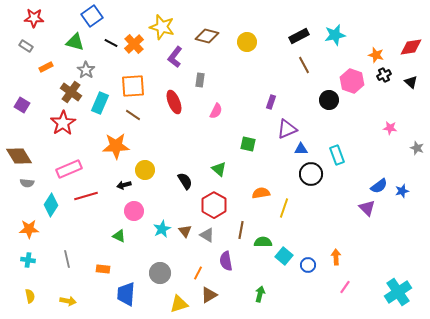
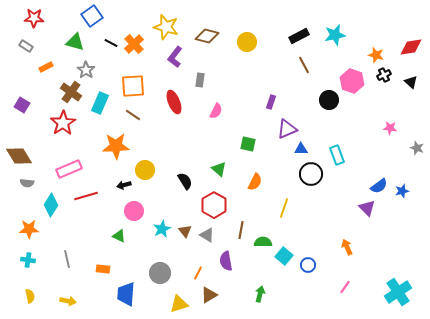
yellow star at (162, 27): moved 4 px right
orange semicircle at (261, 193): moved 6 px left, 11 px up; rotated 126 degrees clockwise
orange arrow at (336, 257): moved 11 px right, 10 px up; rotated 21 degrees counterclockwise
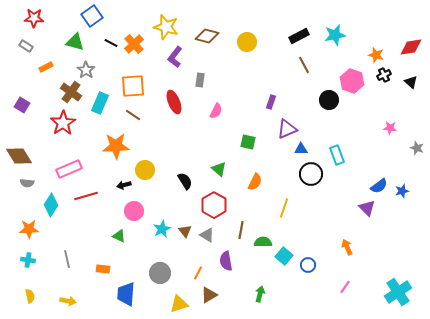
green square at (248, 144): moved 2 px up
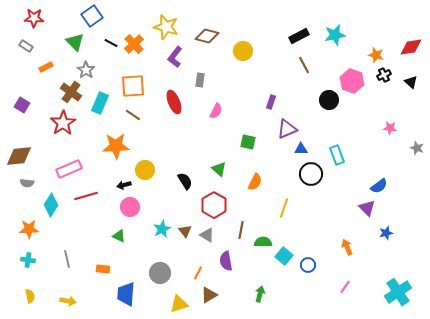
green triangle at (75, 42): rotated 30 degrees clockwise
yellow circle at (247, 42): moved 4 px left, 9 px down
brown diamond at (19, 156): rotated 64 degrees counterclockwise
blue star at (402, 191): moved 16 px left, 42 px down
pink circle at (134, 211): moved 4 px left, 4 px up
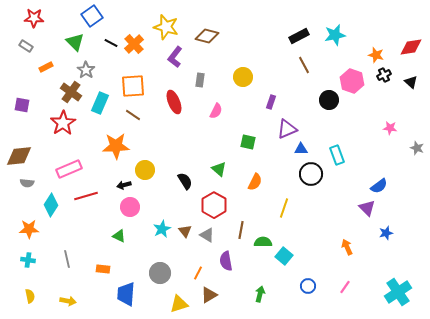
yellow circle at (243, 51): moved 26 px down
purple square at (22, 105): rotated 21 degrees counterclockwise
blue circle at (308, 265): moved 21 px down
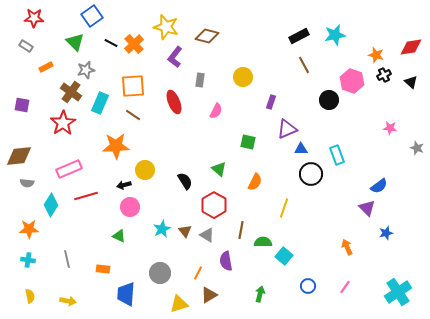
gray star at (86, 70): rotated 24 degrees clockwise
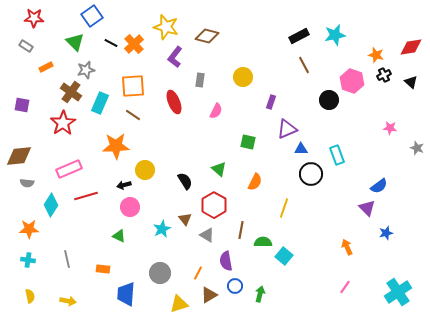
brown triangle at (185, 231): moved 12 px up
blue circle at (308, 286): moved 73 px left
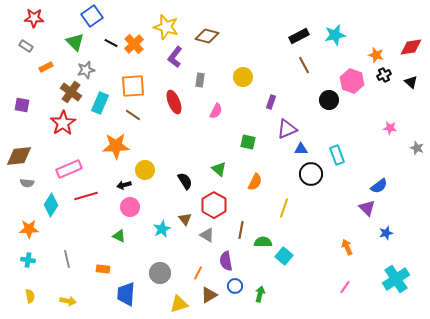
cyan cross at (398, 292): moved 2 px left, 13 px up
